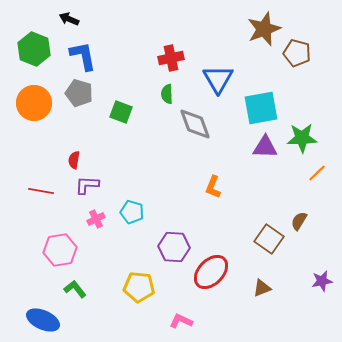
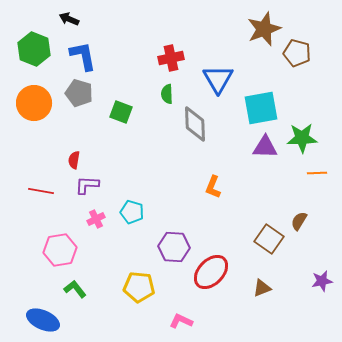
gray diamond: rotated 18 degrees clockwise
orange line: rotated 42 degrees clockwise
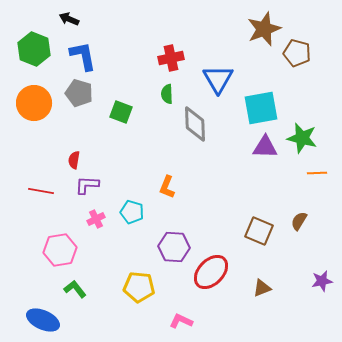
green star: rotated 16 degrees clockwise
orange L-shape: moved 46 px left
brown square: moved 10 px left, 8 px up; rotated 12 degrees counterclockwise
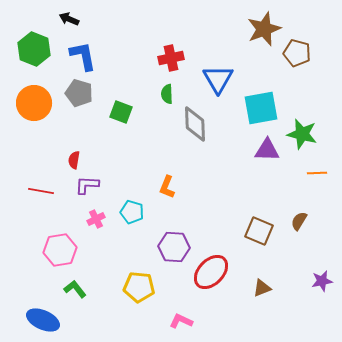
green star: moved 4 px up
purple triangle: moved 2 px right, 3 px down
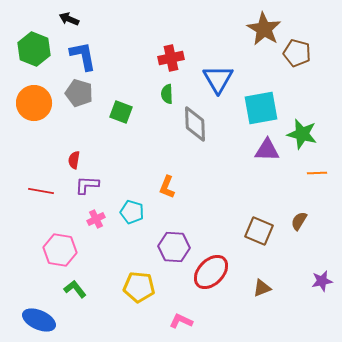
brown star: rotated 20 degrees counterclockwise
pink hexagon: rotated 20 degrees clockwise
blue ellipse: moved 4 px left
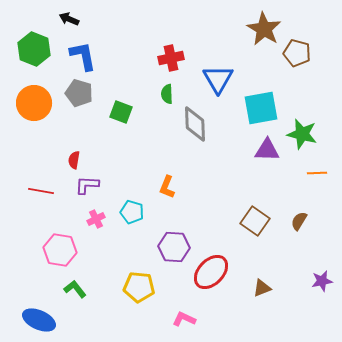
brown square: moved 4 px left, 10 px up; rotated 12 degrees clockwise
pink L-shape: moved 3 px right, 2 px up
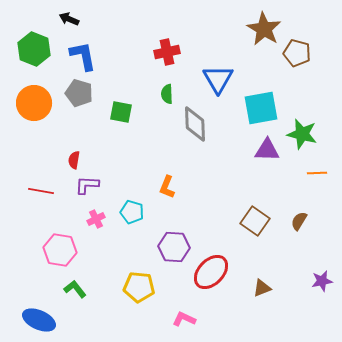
red cross: moved 4 px left, 6 px up
green square: rotated 10 degrees counterclockwise
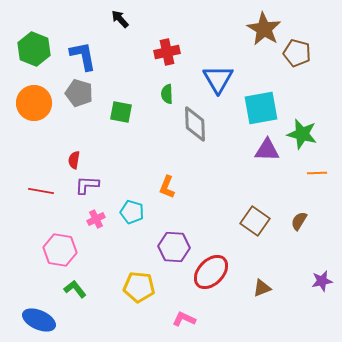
black arrow: moved 51 px right; rotated 24 degrees clockwise
